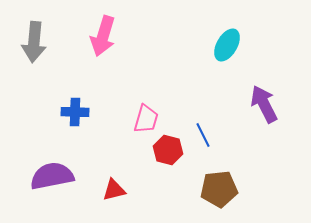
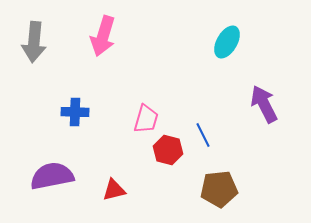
cyan ellipse: moved 3 px up
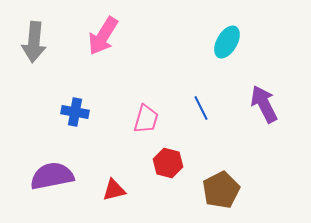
pink arrow: rotated 15 degrees clockwise
blue cross: rotated 8 degrees clockwise
blue line: moved 2 px left, 27 px up
red hexagon: moved 13 px down
brown pentagon: moved 2 px right, 1 px down; rotated 21 degrees counterclockwise
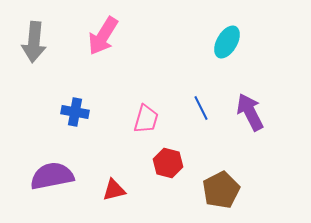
purple arrow: moved 14 px left, 8 px down
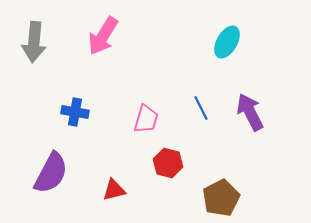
purple semicircle: moved 1 px left, 3 px up; rotated 129 degrees clockwise
brown pentagon: moved 8 px down
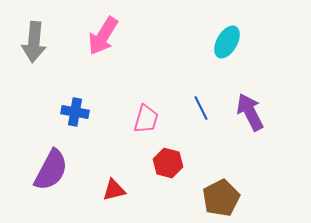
purple semicircle: moved 3 px up
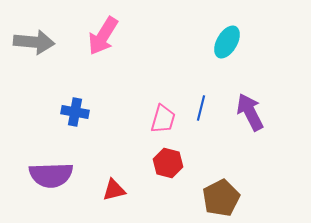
gray arrow: rotated 90 degrees counterclockwise
blue line: rotated 40 degrees clockwise
pink trapezoid: moved 17 px right
purple semicircle: moved 5 px down; rotated 60 degrees clockwise
